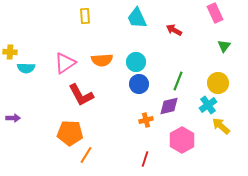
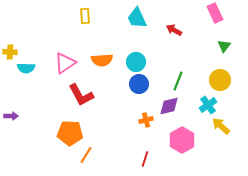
yellow circle: moved 2 px right, 3 px up
purple arrow: moved 2 px left, 2 px up
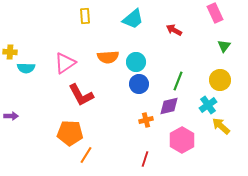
cyan trapezoid: moved 4 px left, 1 px down; rotated 105 degrees counterclockwise
orange semicircle: moved 6 px right, 3 px up
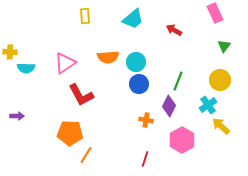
purple diamond: rotated 50 degrees counterclockwise
purple arrow: moved 6 px right
orange cross: rotated 24 degrees clockwise
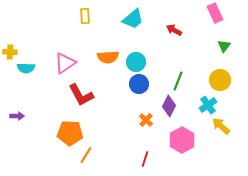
orange cross: rotated 32 degrees clockwise
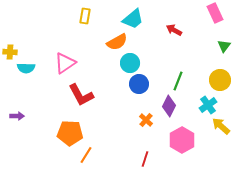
yellow rectangle: rotated 14 degrees clockwise
orange semicircle: moved 9 px right, 15 px up; rotated 25 degrees counterclockwise
cyan circle: moved 6 px left, 1 px down
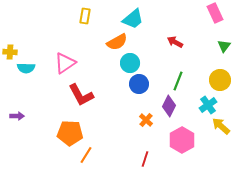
red arrow: moved 1 px right, 12 px down
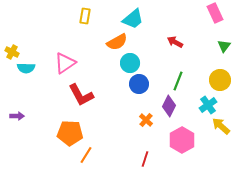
yellow cross: moved 2 px right; rotated 24 degrees clockwise
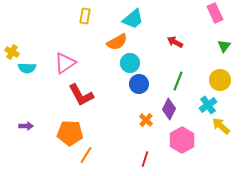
cyan semicircle: moved 1 px right
purple diamond: moved 3 px down
purple arrow: moved 9 px right, 10 px down
